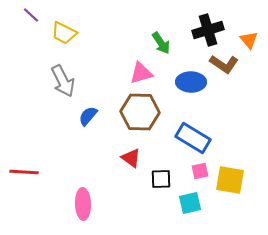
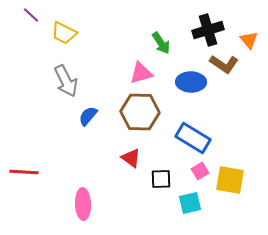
gray arrow: moved 3 px right
pink square: rotated 18 degrees counterclockwise
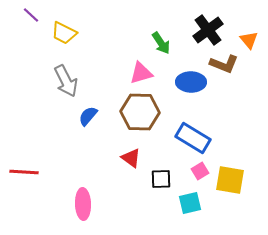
black cross: rotated 20 degrees counterclockwise
brown L-shape: rotated 12 degrees counterclockwise
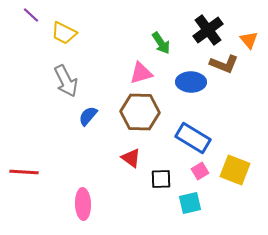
yellow square: moved 5 px right, 10 px up; rotated 12 degrees clockwise
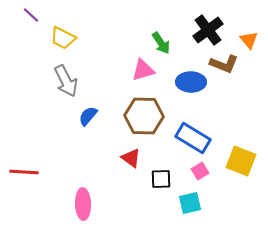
yellow trapezoid: moved 1 px left, 5 px down
pink triangle: moved 2 px right, 3 px up
brown hexagon: moved 4 px right, 4 px down
yellow square: moved 6 px right, 9 px up
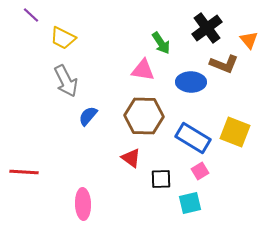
black cross: moved 1 px left, 2 px up
pink triangle: rotated 25 degrees clockwise
yellow square: moved 6 px left, 29 px up
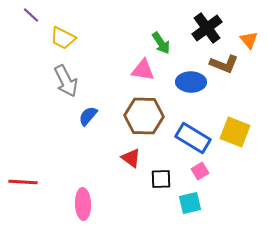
red line: moved 1 px left, 10 px down
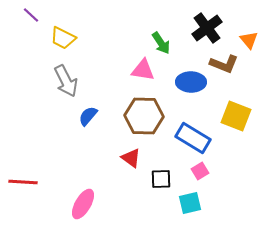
yellow square: moved 1 px right, 16 px up
pink ellipse: rotated 32 degrees clockwise
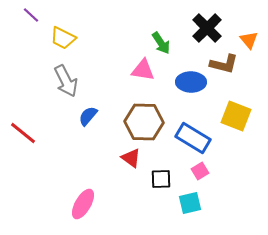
black cross: rotated 8 degrees counterclockwise
brown L-shape: rotated 8 degrees counterclockwise
brown hexagon: moved 6 px down
red line: moved 49 px up; rotated 36 degrees clockwise
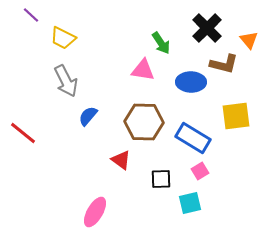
yellow square: rotated 28 degrees counterclockwise
red triangle: moved 10 px left, 2 px down
pink ellipse: moved 12 px right, 8 px down
